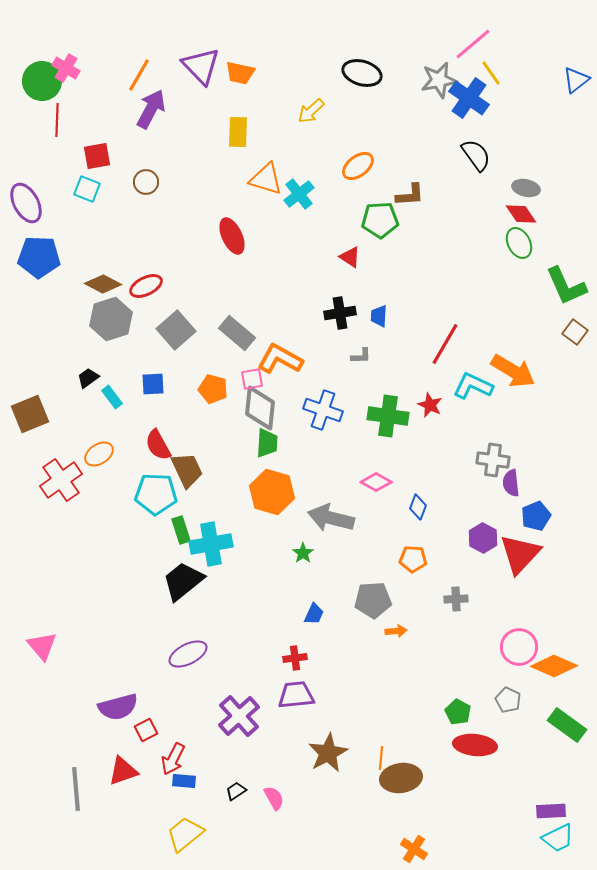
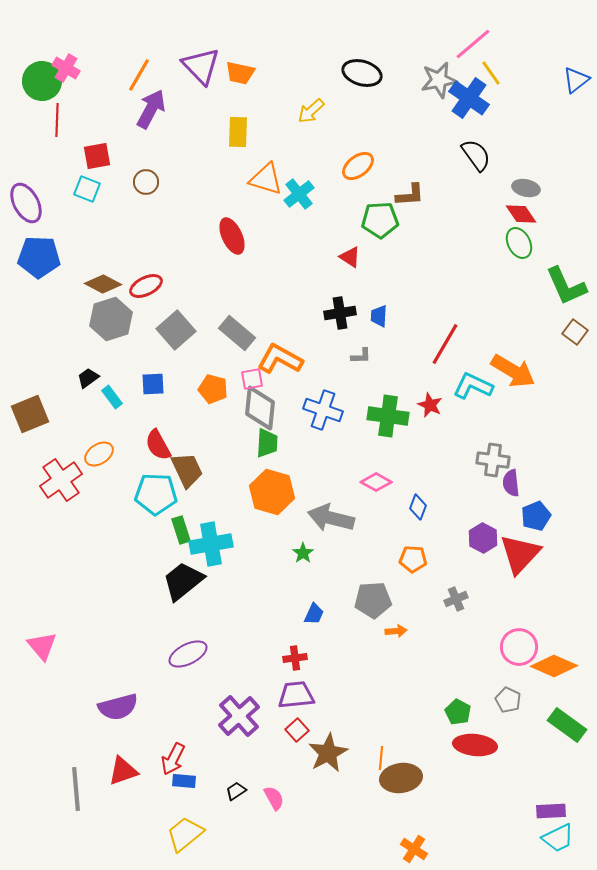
gray cross at (456, 599): rotated 20 degrees counterclockwise
red square at (146, 730): moved 151 px right; rotated 15 degrees counterclockwise
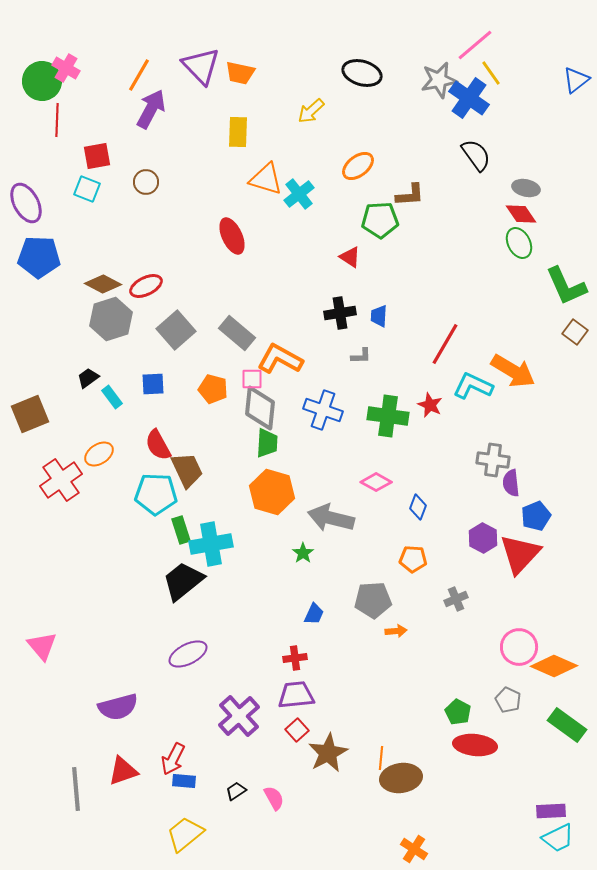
pink line at (473, 44): moved 2 px right, 1 px down
pink square at (252, 379): rotated 10 degrees clockwise
